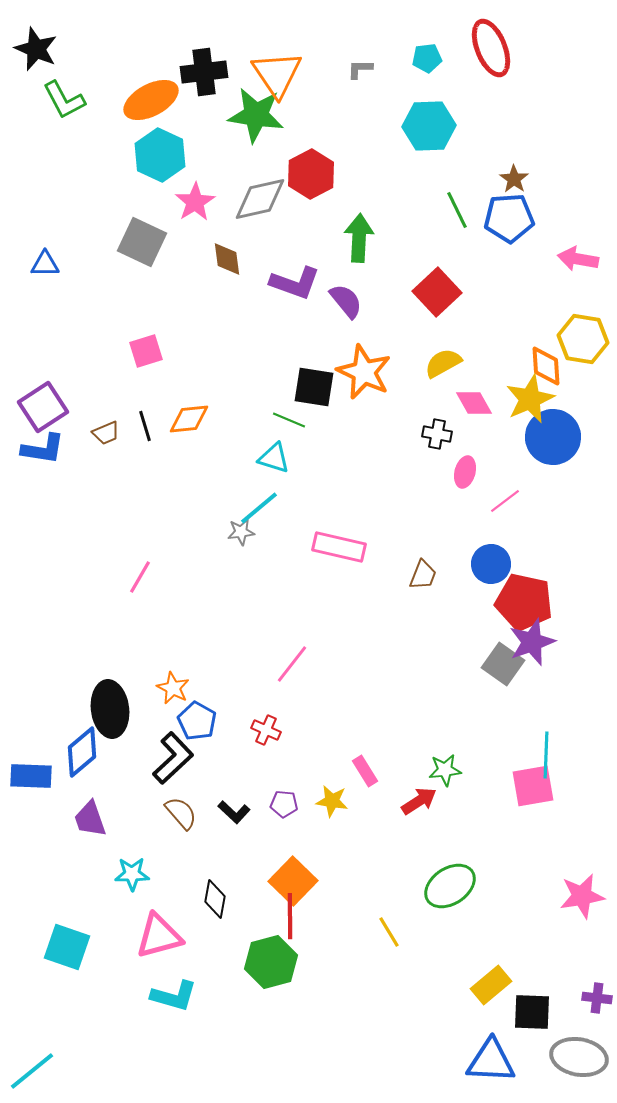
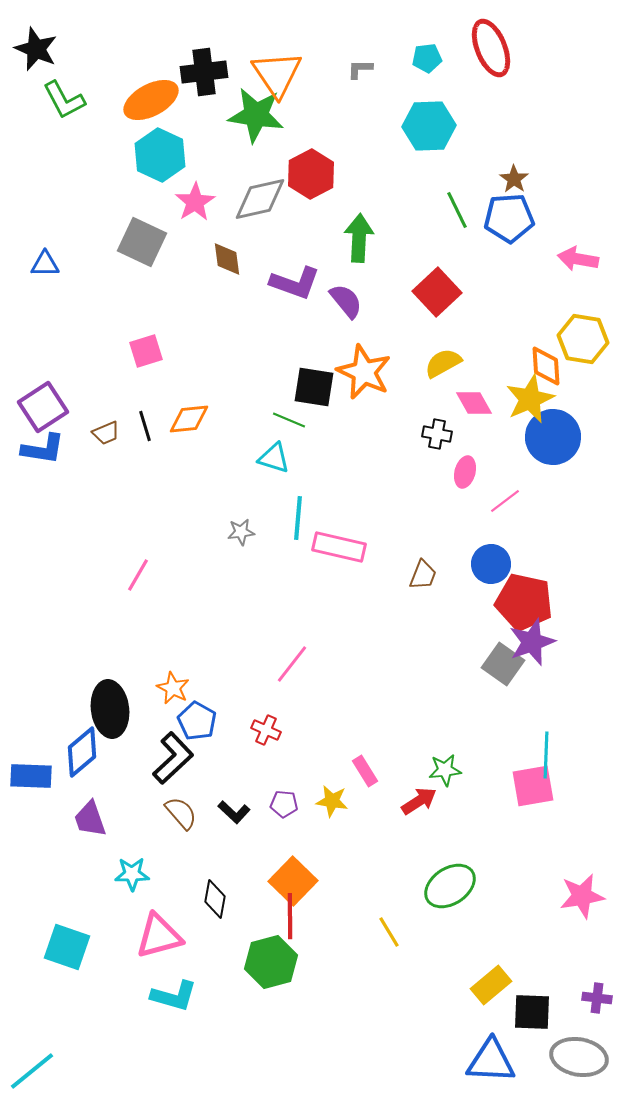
cyan line at (259, 508): moved 39 px right, 10 px down; rotated 45 degrees counterclockwise
pink line at (140, 577): moved 2 px left, 2 px up
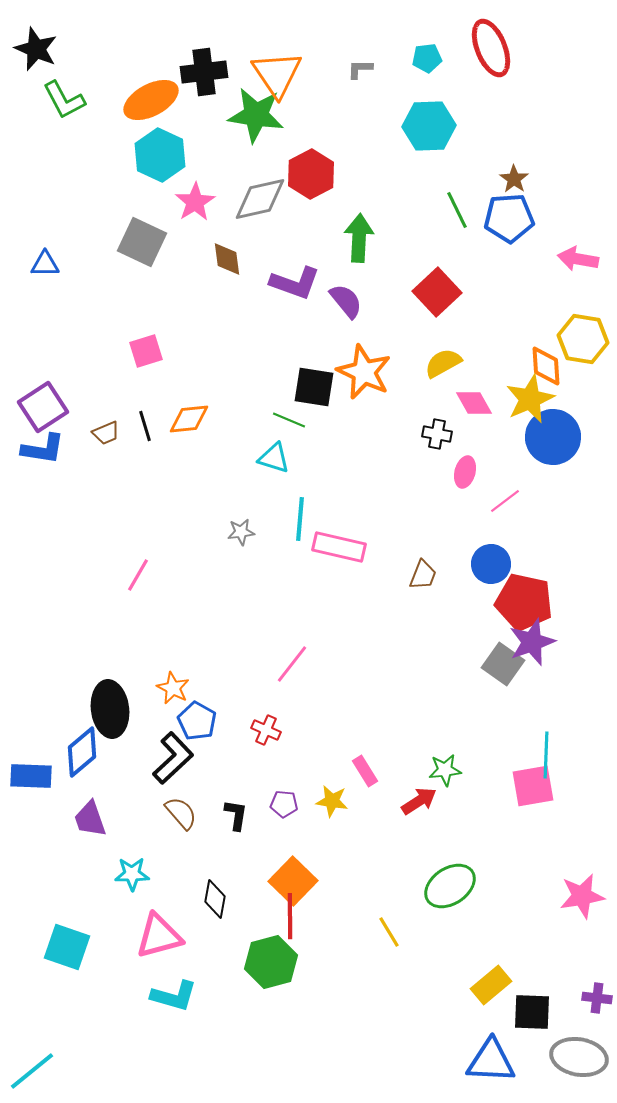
cyan line at (298, 518): moved 2 px right, 1 px down
black L-shape at (234, 812): moved 2 px right, 3 px down; rotated 124 degrees counterclockwise
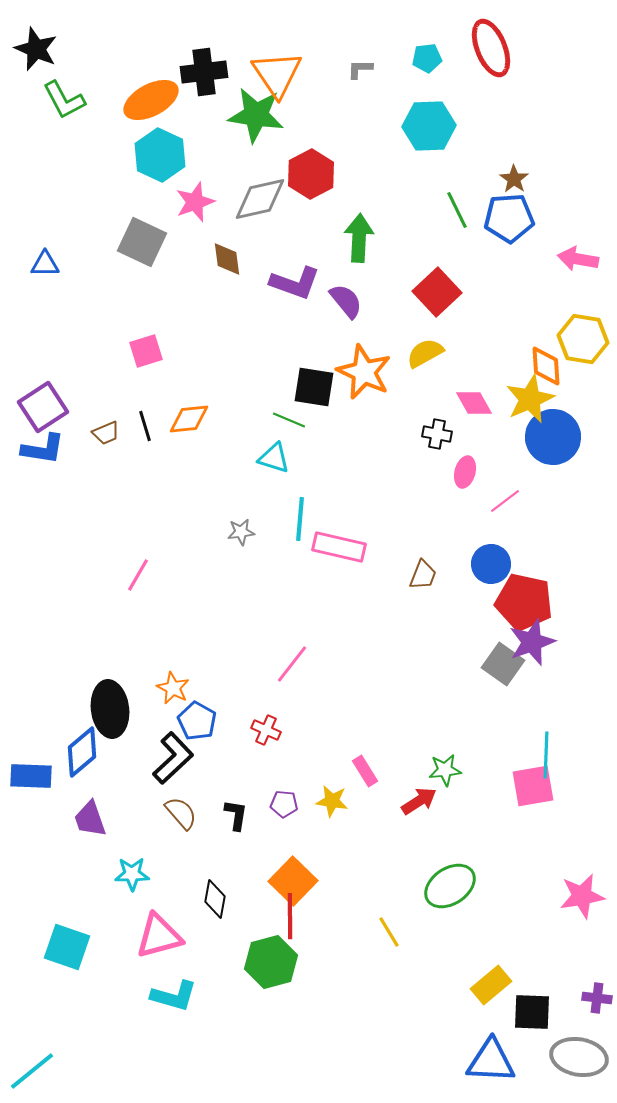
pink star at (195, 202): rotated 12 degrees clockwise
yellow semicircle at (443, 363): moved 18 px left, 10 px up
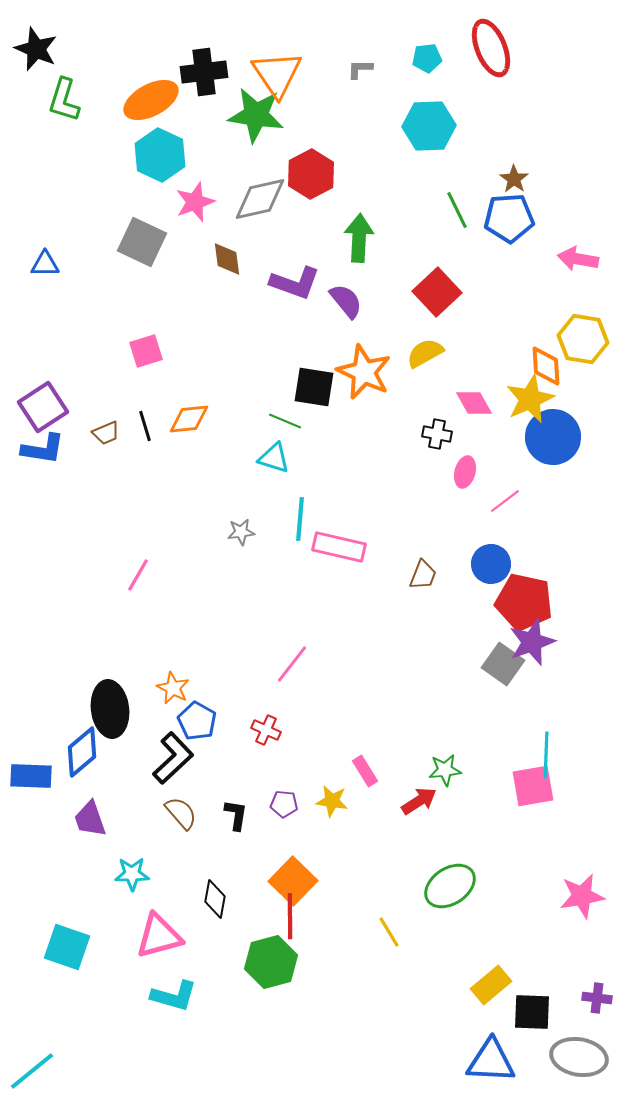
green L-shape at (64, 100): rotated 45 degrees clockwise
green line at (289, 420): moved 4 px left, 1 px down
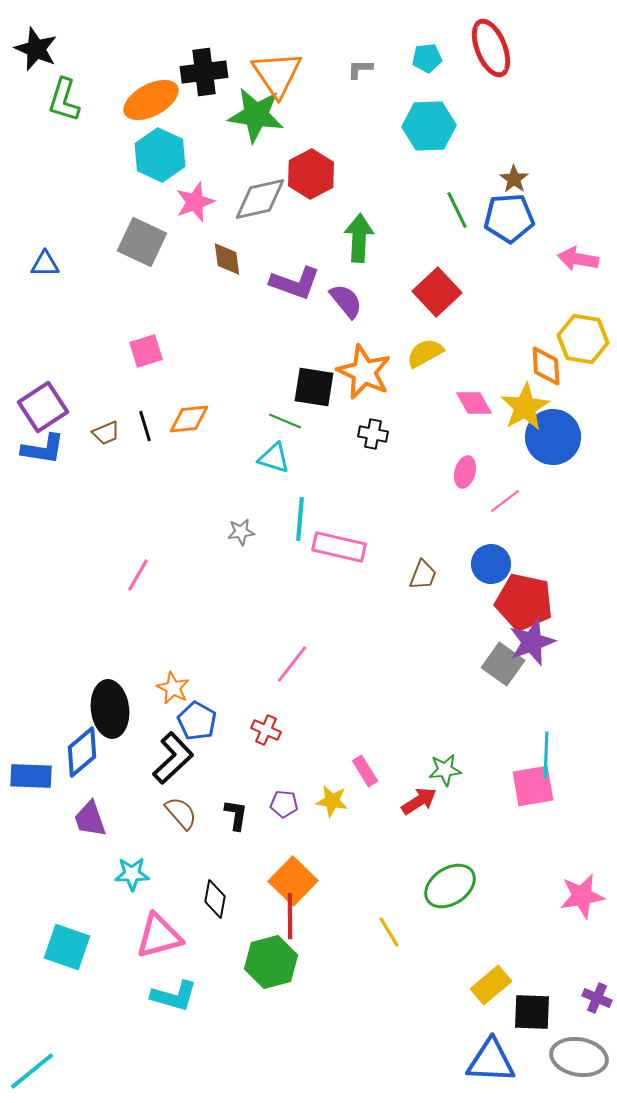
yellow star at (530, 399): moved 5 px left, 8 px down; rotated 6 degrees counterclockwise
black cross at (437, 434): moved 64 px left
purple cross at (597, 998): rotated 16 degrees clockwise
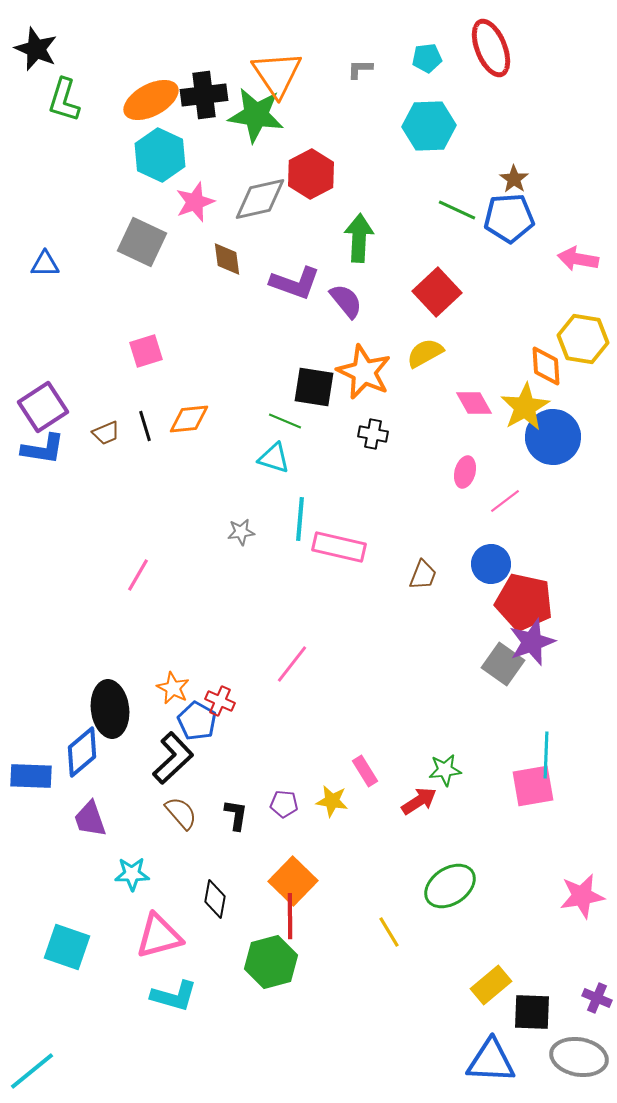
black cross at (204, 72): moved 23 px down
green line at (457, 210): rotated 39 degrees counterclockwise
red cross at (266, 730): moved 46 px left, 29 px up
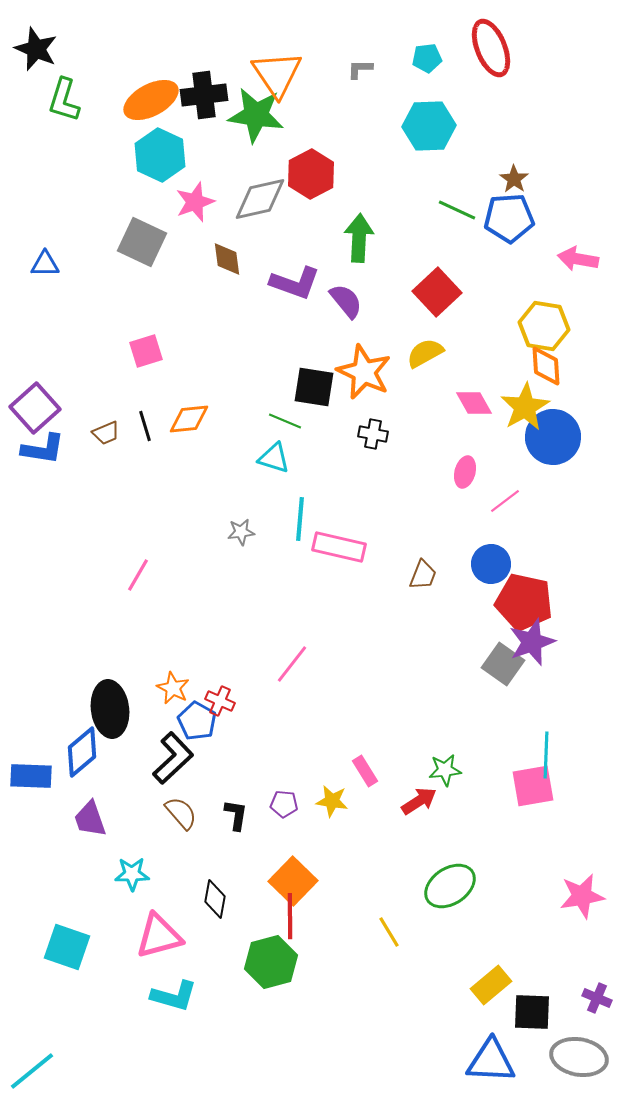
yellow hexagon at (583, 339): moved 39 px left, 13 px up
purple square at (43, 407): moved 8 px left, 1 px down; rotated 9 degrees counterclockwise
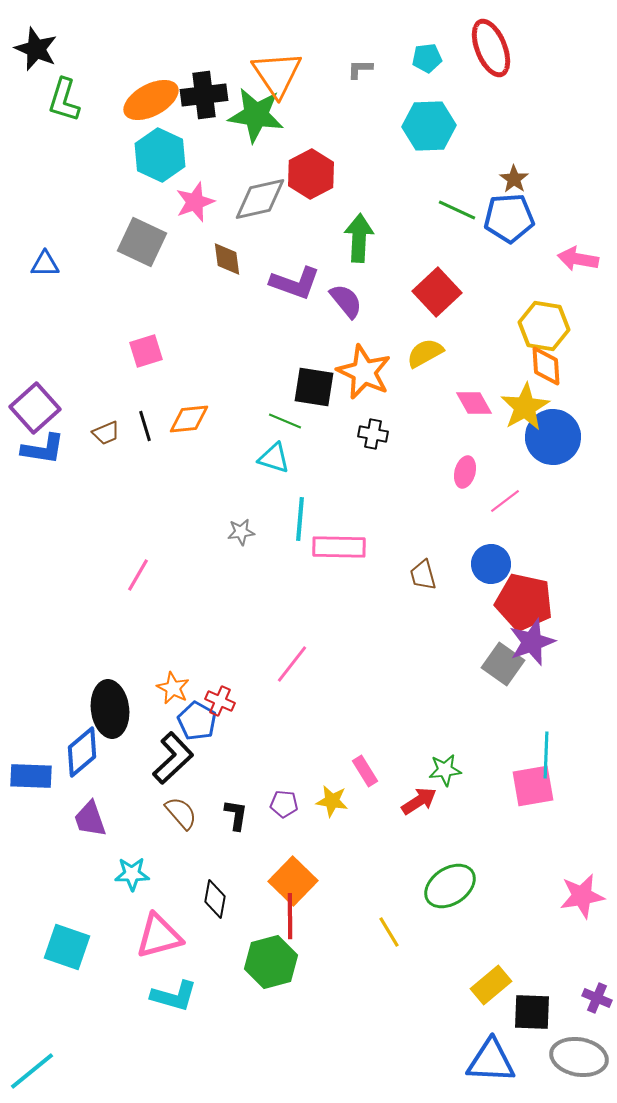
pink rectangle at (339, 547): rotated 12 degrees counterclockwise
brown trapezoid at (423, 575): rotated 144 degrees clockwise
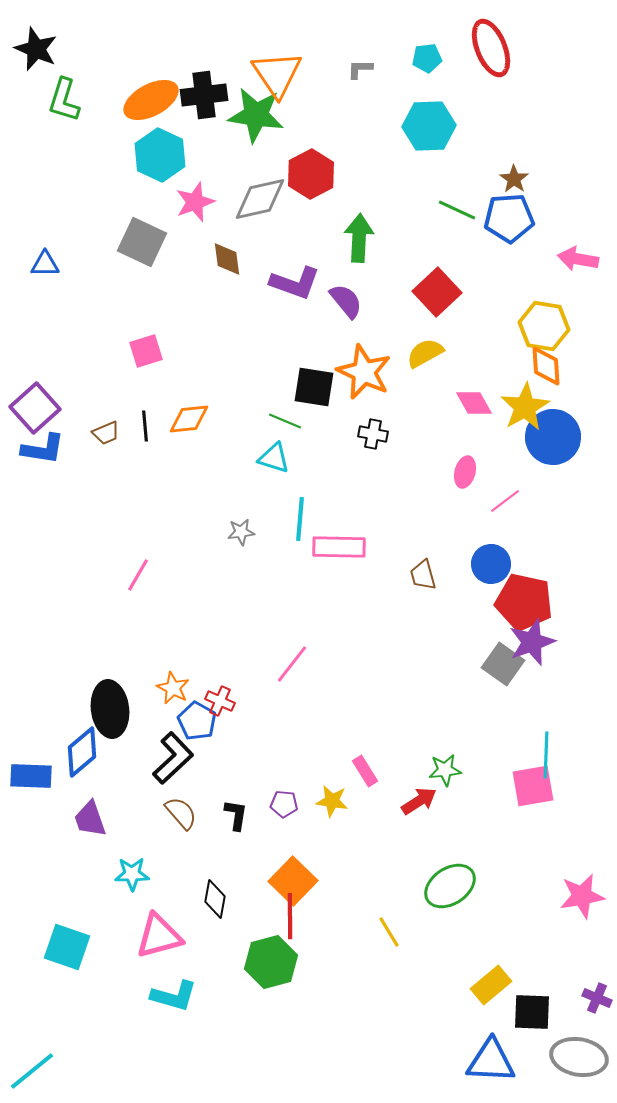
black line at (145, 426): rotated 12 degrees clockwise
